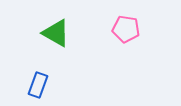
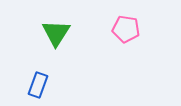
green triangle: rotated 32 degrees clockwise
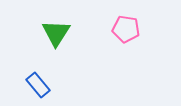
blue rectangle: rotated 60 degrees counterclockwise
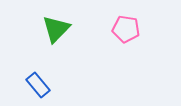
green triangle: moved 4 px up; rotated 12 degrees clockwise
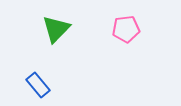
pink pentagon: rotated 16 degrees counterclockwise
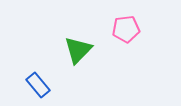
green triangle: moved 22 px right, 21 px down
